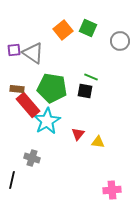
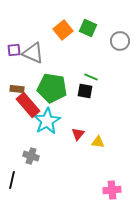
gray triangle: rotated 10 degrees counterclockwise
gray cross: moved 1 px left, 2 px up
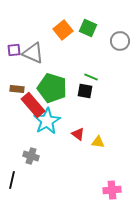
green pentagon: rotated 8 degrees clockwise
red rectangle: moved 5 px right
red triangle: rotated 32 degrees counterclockwise
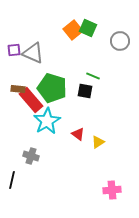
orange square: moved 10 px right
green line: moved 2 px right, 1 px up
brown rectangle: moved 1 px right
red rectangle: moved 2 px left, 5 px up
yellow triangle: rotated 40 degrees counterclockwise
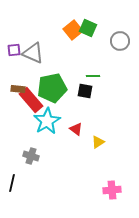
green line: rotated 24 degrees counterclockwise
green pentagon: rotated 28 degrees counterclockwise
red triangle: moved 2 px left, 5 px up
black line: moved 3 px down
